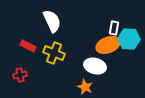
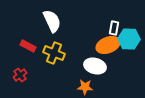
red cross: rotated 24 degrees counterclockwise
orange star: rotated 21 degrees counterclockwise
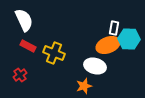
white semicircle: moved 28 px left, 1 px up
orange star: moved 1 px left, 1 px up; rotated 21 degrees counterclockwise
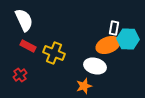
cyan hexagon: moved 1 px left
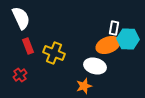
white semicircle: moved 3 px left, 2 px up
red rectangle: rotated 42 degrees clockwise
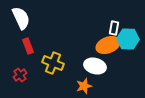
yellow cross: moved 1 px left, 10 px down
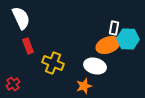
red cross: moved 7 px left, 9 px down
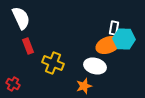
cyan hexagon: moved 4 px left
red cross: rotated 24 degrees counterclockwise
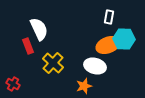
white semicircle: moved 18 px right, 11 px down
white rectangle: moved 5 px left, 11 px up
yellow cross: rotated 20 degrees clockwise
